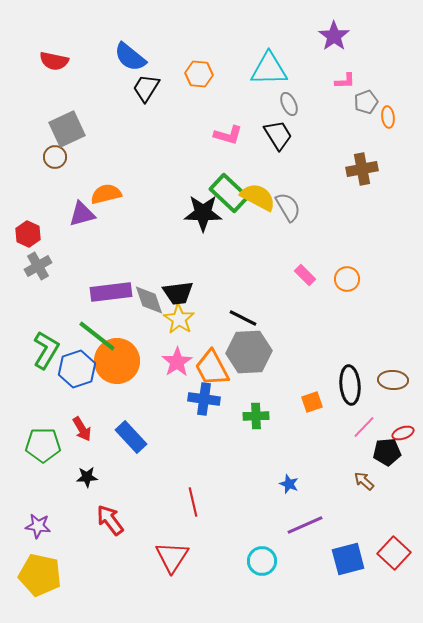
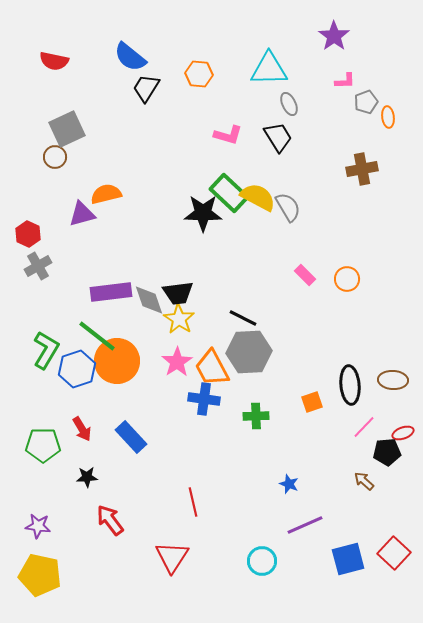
black trapezoid at (278, 135): moved 2 px down
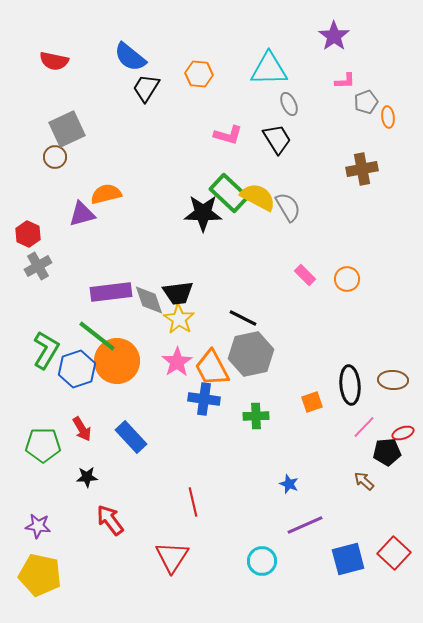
black trapezoid at (278, 137): moved 1 px left, 2 px down
gray hexagon at (249, 352): moved 2 px right, 2 px down; rotated 9 degrees counterclockwise
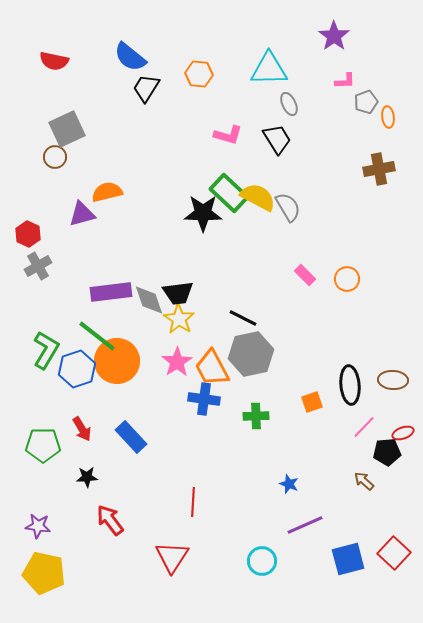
brown cross at (362, 169): moved 17 px right
orange semicircle at (106, 194): moved 1 px right, 2 px up
red line at (193, 502): rotated 16 degrees clockwise
yellow pentagon at (40, 575): moved 4 px right, 2 px up
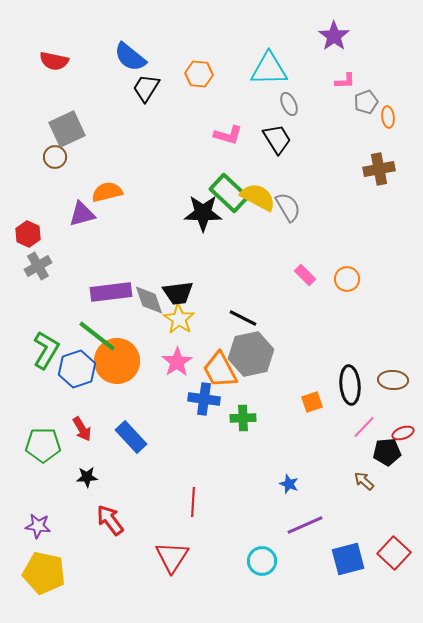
orange trapezoid at (212, 368): moved 8 px right, 2 px down
green cross at (256, 416): moved 13 px left, 2 px down
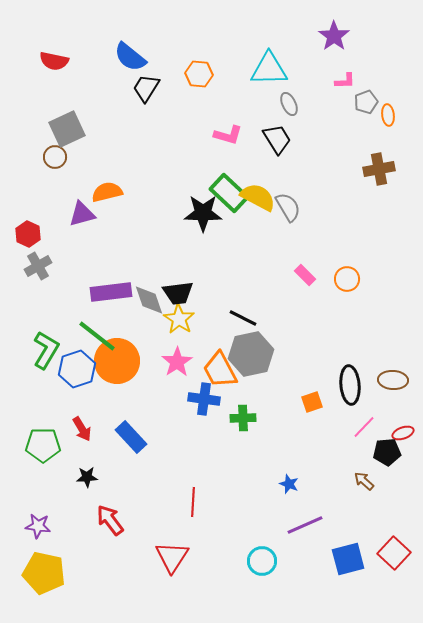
orange ellipse at (388, 117): moved 2 px up
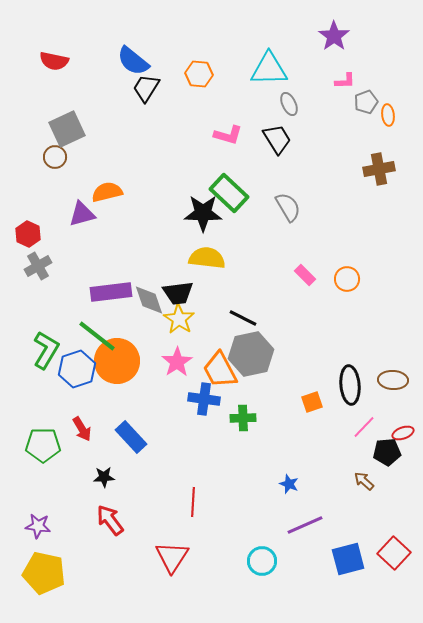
blue semicircle at (130, 57): moved 3 px right, 4 px down
yellow semicircle at (258, 197): moved 51 px left, 61 px down; rotated 21 degrees counterclockwise
black star at (87, 477): moved 17 px right
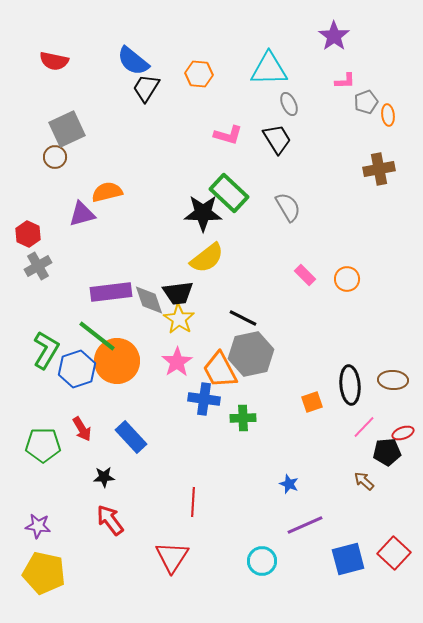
yellow semicircle at (207, 258): rotated 135 degrees clockwise
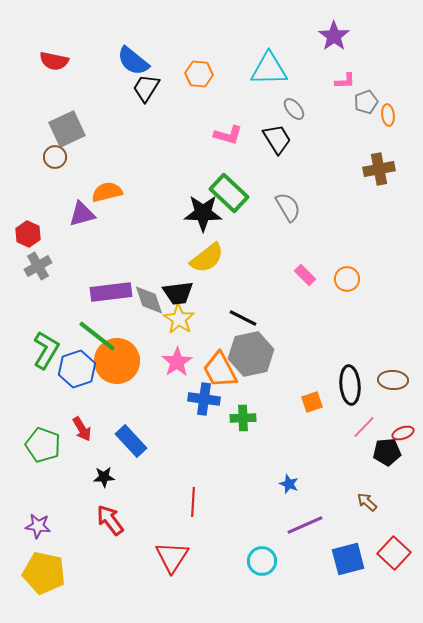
gray ellipse at (289, 104): moved 5 px right, 5 px down; rotated 15 degrees counterclockwise
blue rectangle at (131, 437): moved 4 px down
green pentagon at (43, 445): rotated 20 degrees clockwise
brown arrow at (364, 481): moved 3 px right, 21 px down
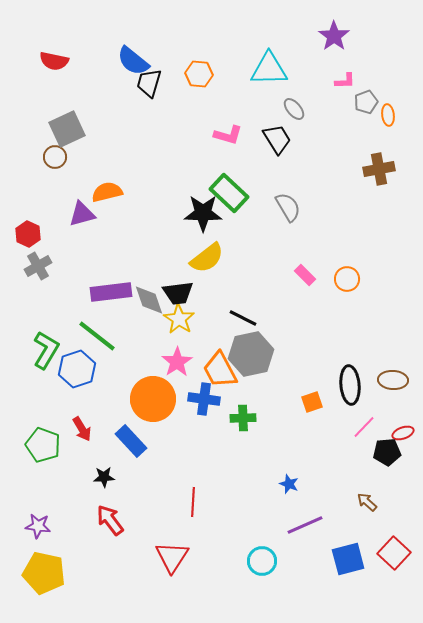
black trapezoid at (146, 88): moved 3 px right, 5 px up; rotated 16 degrees counterclockwise
orange circle at (117, 361): moved 36 px right, 38 px down
